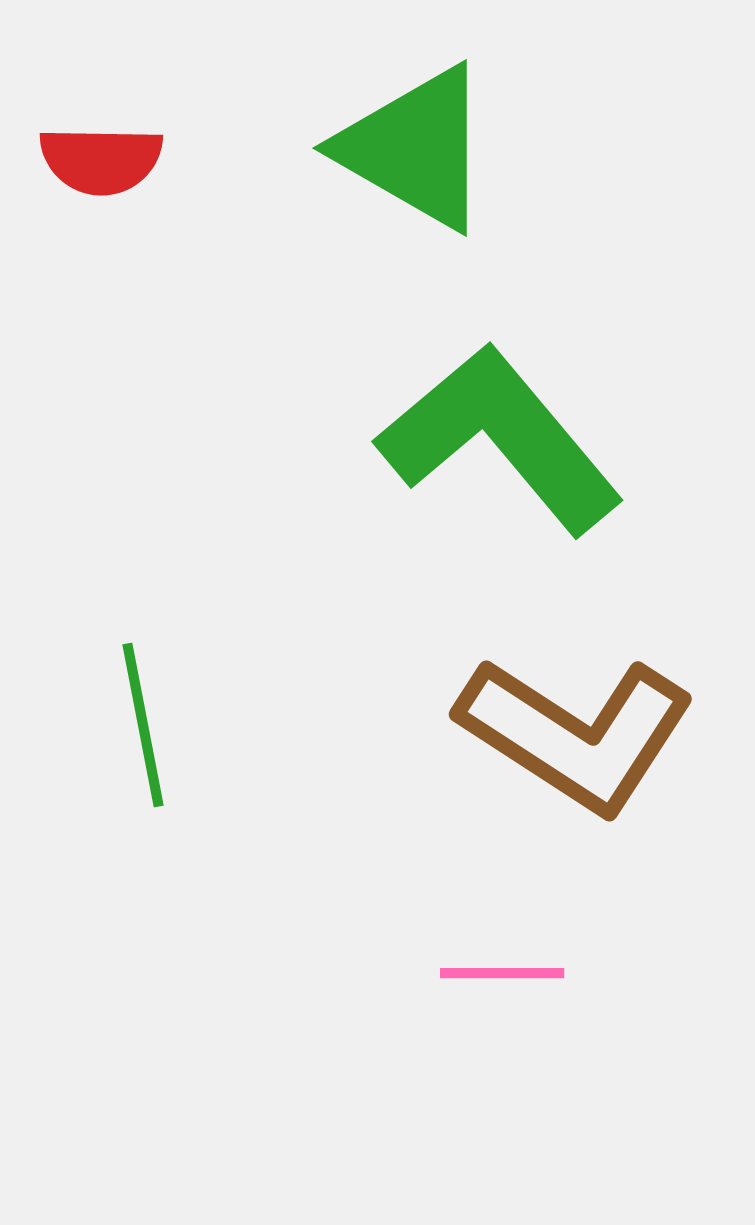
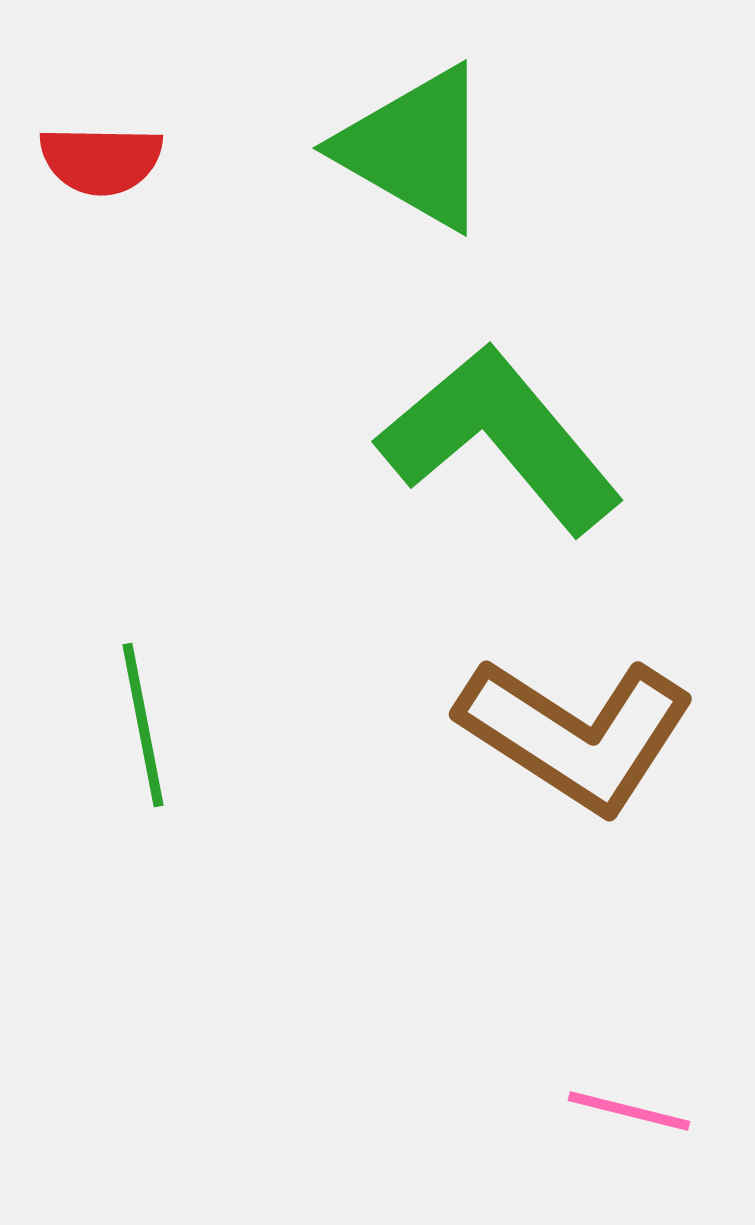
pink line: moved 127 px right, 138 px down; rotated 14 degrees clockwise
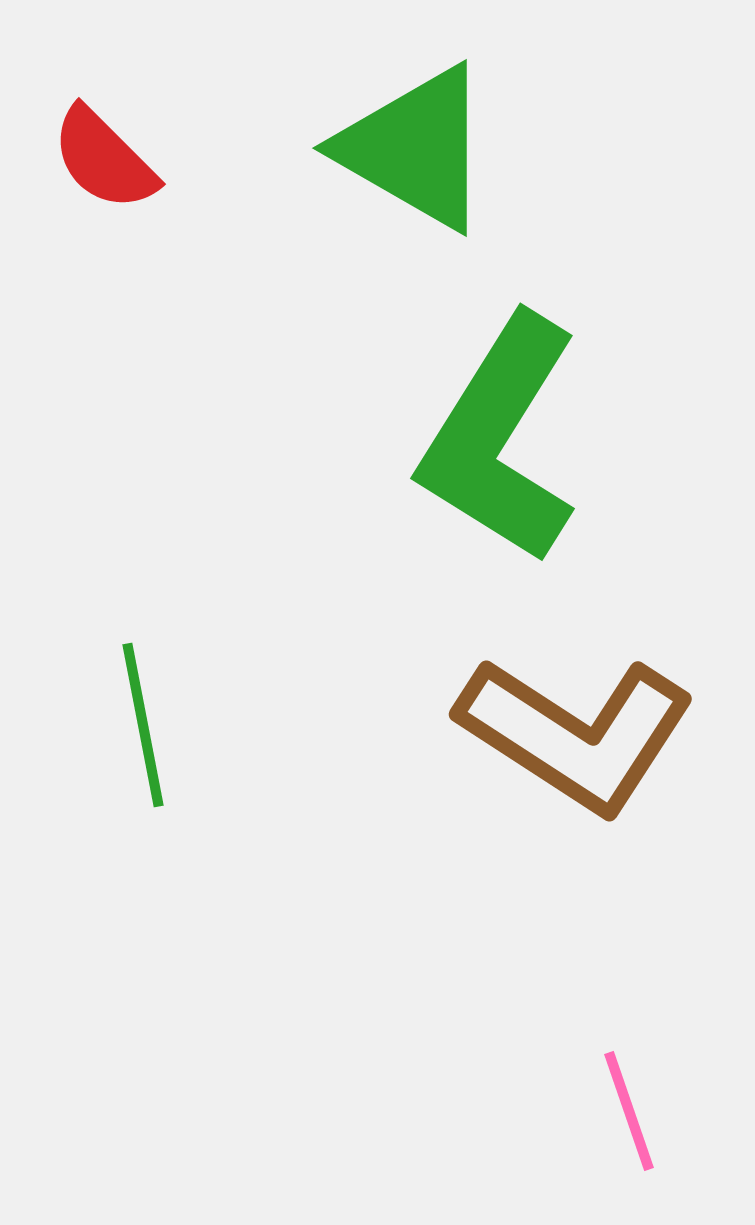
red semicircle: moved 3 px right, 1 px up; rotated 44 degrees clockwise
green L-shape: rotated 108 degrees counterclockwise
pink line: rotated 57 degrees clockwise
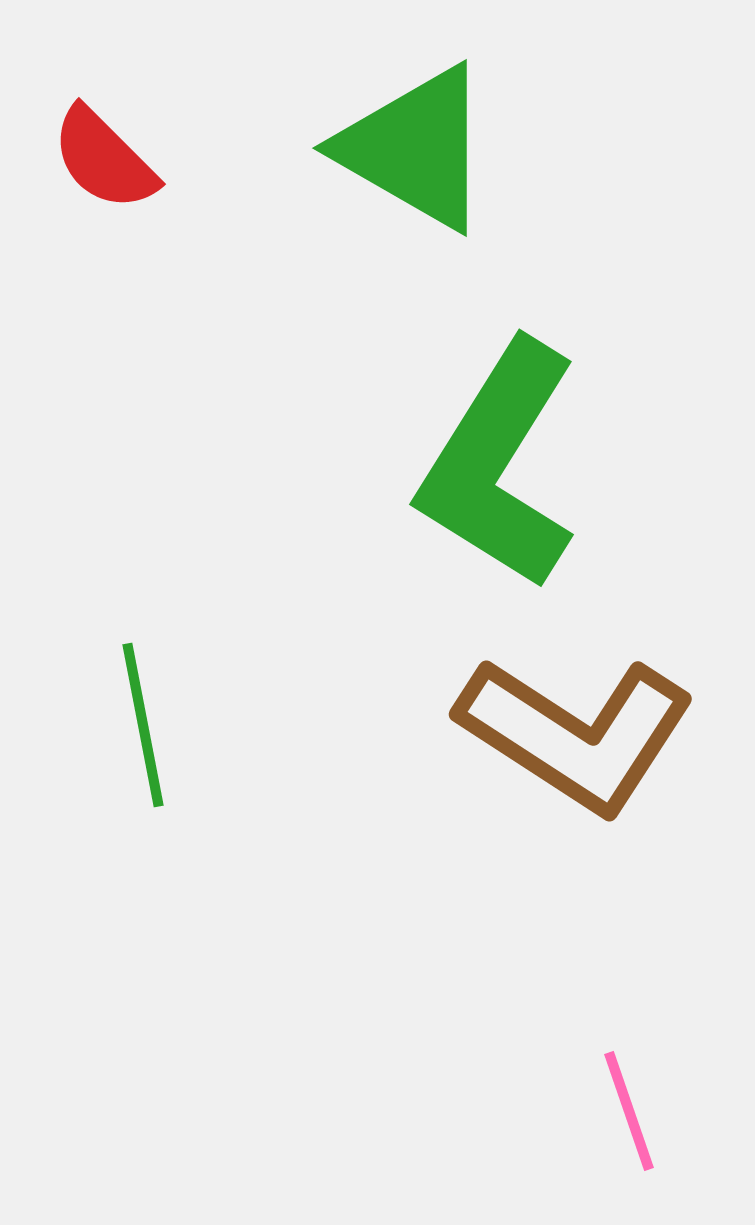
green L-shape: moved 1 px left, 26 px down
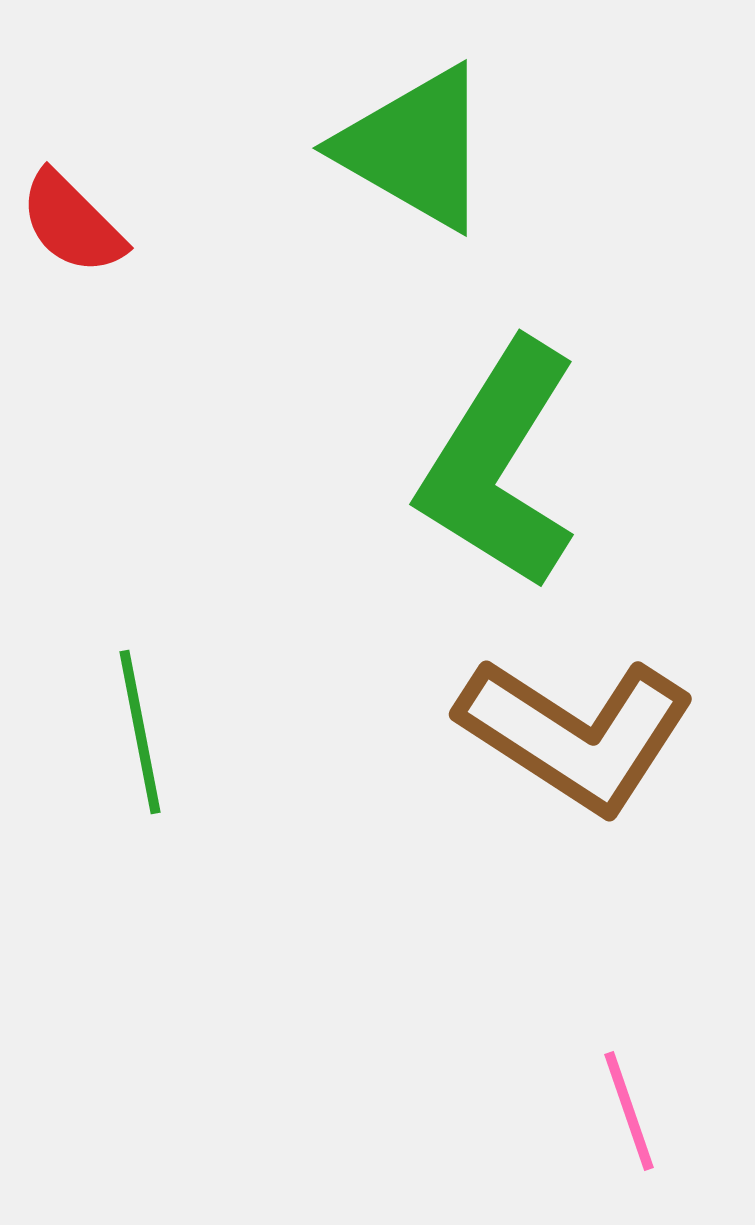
red semicircle: moved 32 px left, 64 px down
green line: moved 3 px left, 7 px down
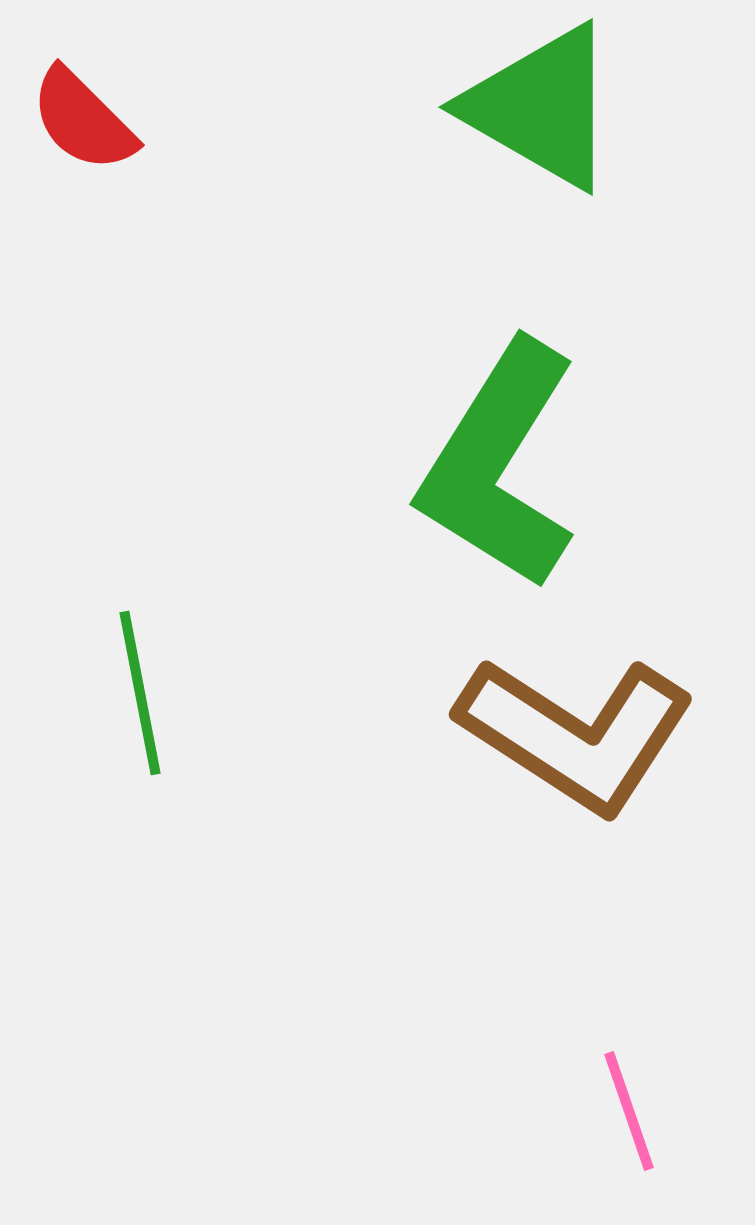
green triangle: moved 126 px right, 41 px up
red semicircle: moved 11 px right, 103 px up
green line: moved 39 px up
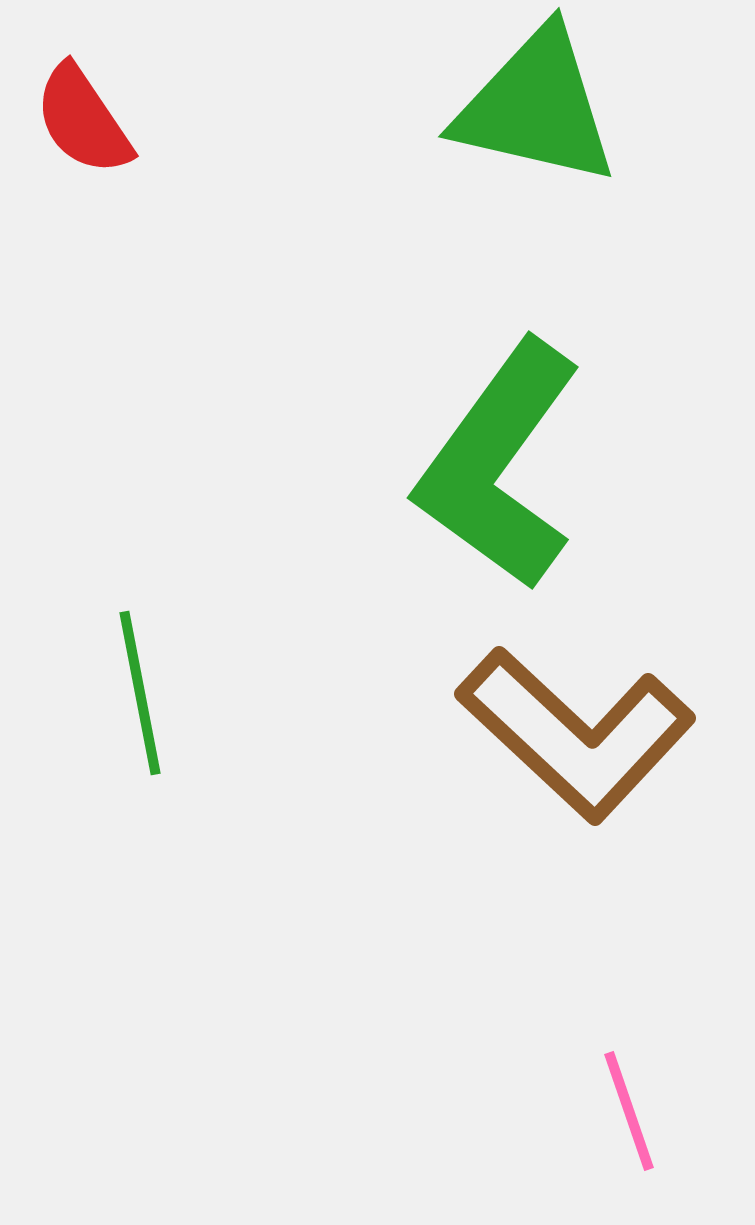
green triangle: moved 5 px left; rotated 17 degrees counterclockwise
red semicircle: rotated 11 degrees clockwise
green L-shape: rotated 4 degrees clockwise
brown L-shape: rotated 10 degrees clockwise
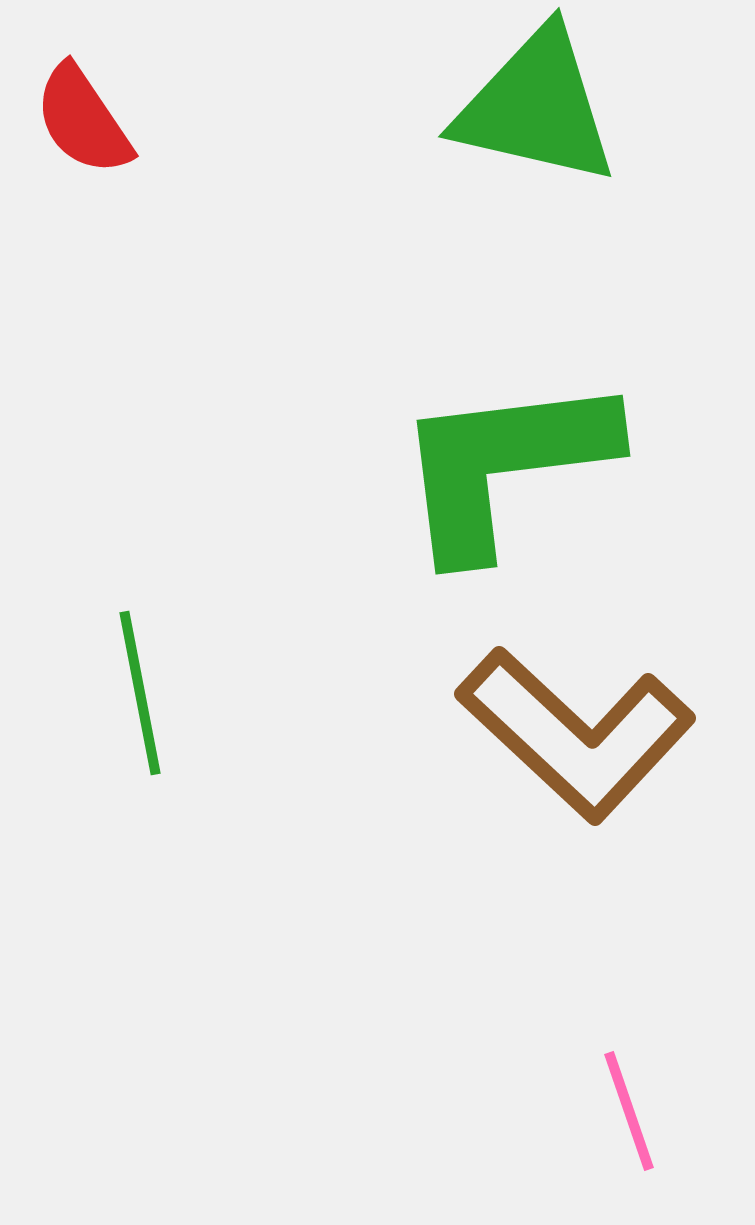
green L-shape: moved 5 px right; rotated 47 degrees clockwise
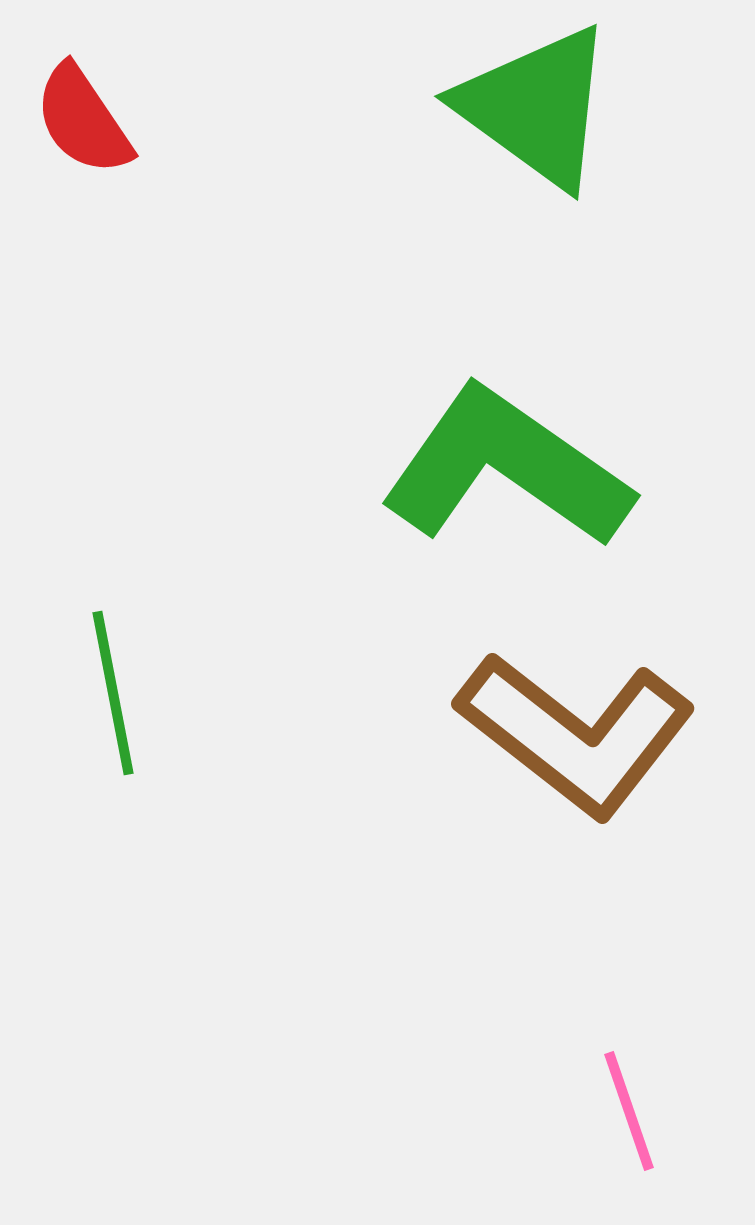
green triangle: rotated 23 degrees clockwise
green L-shape: moved 2 px right, 3 px down; rotated 42 degrees clockwise
green line: moved 27 px left
brown L-shape: rotated 5 degrees counterclockwise
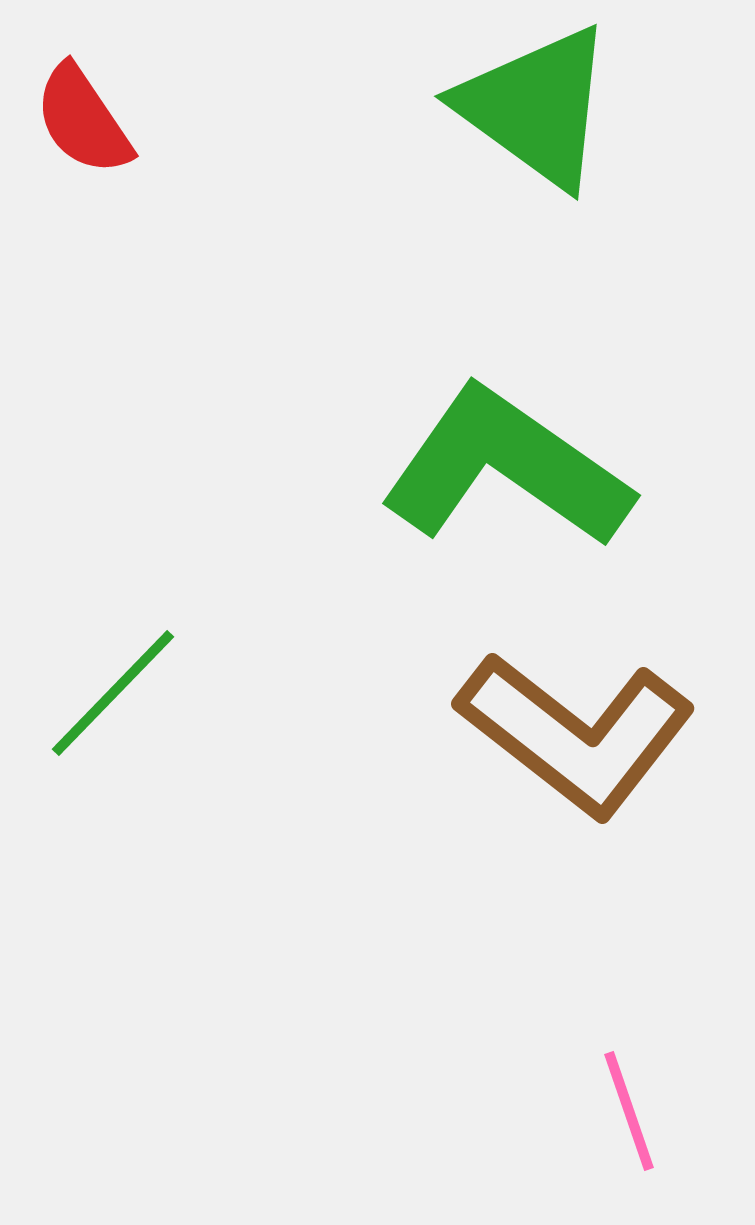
green line: rotated 55 degrees clockwise
